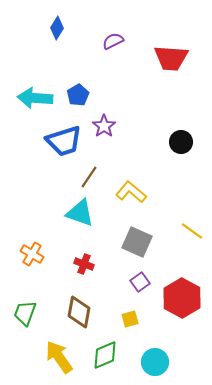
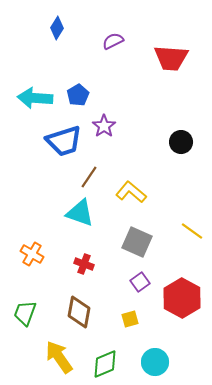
green diamond: moved 9 px down
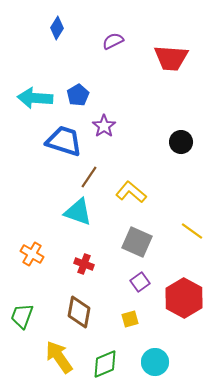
blue trapezoid: rotated 144 degrees counterclockwise
cyan triangle: moved 2 px left, 1 px up
red hexagon: moved 2 px right
green trapezoid: moved 3 px left, 3 px down
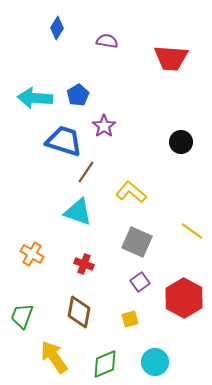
purple semicircle: moved 6 px left; rotated 35 degrees clockwise
brown line: moved 3 px left, 5 px up
yellow arrow: moved 5 px left
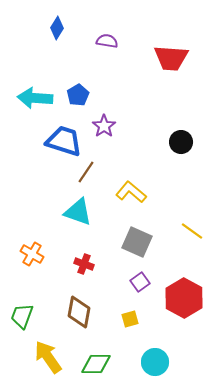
yellow arrow: moved 6 px left
green diamond: moved 9 px left; rotated 24 degrees clockwise
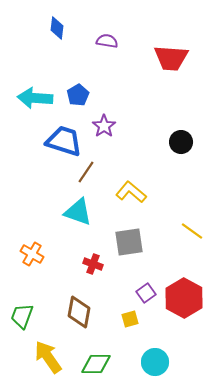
blue diamond: rotated 25 degrees counterclockwise
gray square: moved 8 px left; rotated 32 degrees counterclockwise
red cross: moved 9 px right
purple square: moved 6 px right, 11 px down
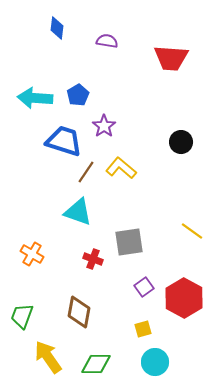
yellow L-shape: moved 10 px left, 24 px up
red cross: moved 5 px up
purple square: moved 2 px left, 6 px up
yellow square: moved 13 px right, 10 px down
